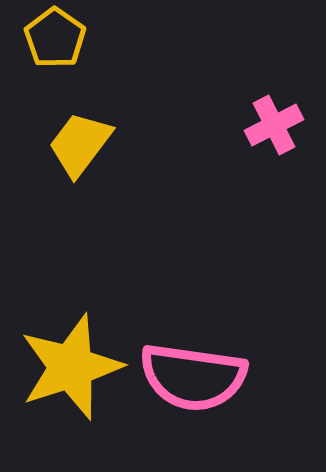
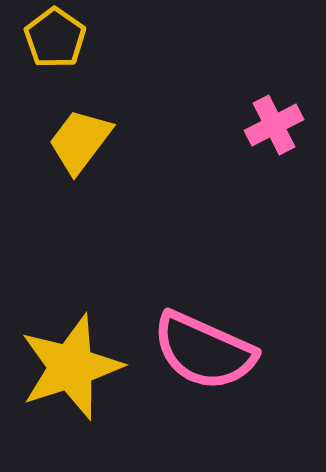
yellow trapezoid: moved 3 px up
pink semicircle: moved 11 px right, 26 px up; rotated 16 degrees clockwise
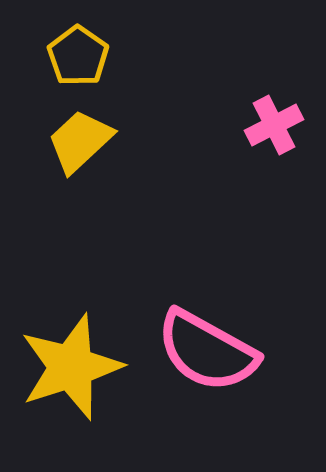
yellow pentagon: moved 23 px right, 18 px down
yellow trapezoid: rotated 10 degrees clockwise
pink semicircle: moved 3 px right; rotated 5 degrees clockwise
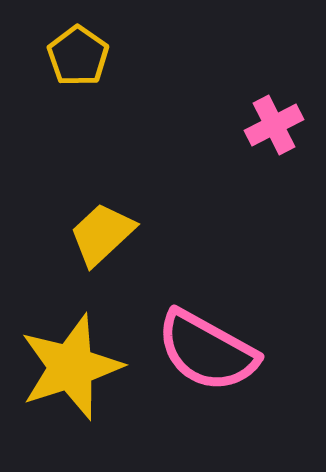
yellow trapezoid: moved 22 px right, 93 px down
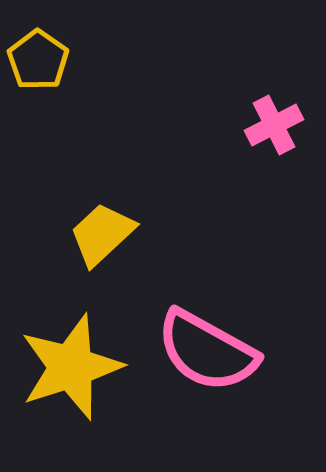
yellow pentagon: moved 40 px left, 4 px down
